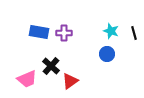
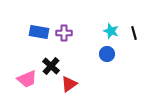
red triangle: moved 1 px left, 3 px down
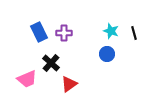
blue rectangle: rotated 54 degrees clockwise
black cross: moved 3 px up
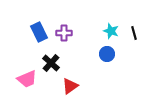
red triangle: moved 1 px right, 2 px down
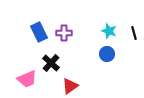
cyan star: moved 2 px left
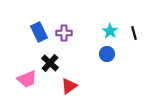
cyan star: moved 1 px right; rotated 14 degrees clockwise
black cross: moved 1 px left
red triangle: moved 1 px left
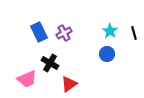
purple cross: rotated 28 degrees counterclockwise
black cross: rotated 12 degrees counterclockwise
red triangle: moved 2 px up
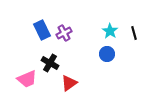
blue rectangle: moved 3 px right, 2 px up
red triangle: moved 1 px up
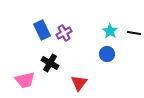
black line: rotated 64 degrees counterclockwise
pink trapezoid: moved 2 px left, 1 px down; rotated 10 degrees clockwise
red triangle: moved 10 px right; rotated 18 degrees counterclockwise
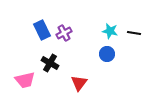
cyan star: rotated 21 degrees counterclockwise
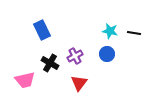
purple cross: moved 11 px right, 23 px down
